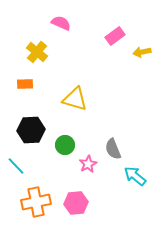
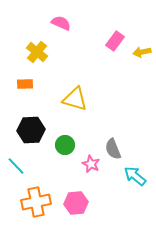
pink rectangle: moved 5 px down; rotated 18 degrees counterclockwise
pink star: moved 3 px right; rotated 18 degrees counterclockwise
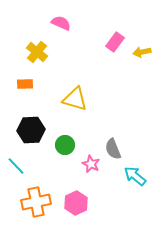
pink rectangle: moved 1 px down
pink hexagon: rotated 20 degrees counterclockwise
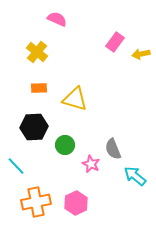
pink semicircle: moved 4 px left, 4 px up
yellow arrow: moved 1 px left, 2 px down
orange rectangle: moved 14 px right, 4 px down
black hexagon: moved 3 px right, 3 px up
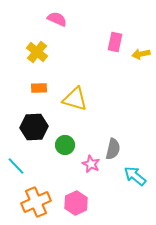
pink rectangle: rotated 24 degrees counterclockwise
gray semicircle: rotated 145 degrees counterclockwise
orange cross: rotated 12 degrees counterclockwise
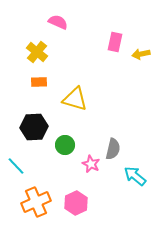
pink semicircle: moved 1 px right, 3 px down
orange rectangle: moved 6 px up
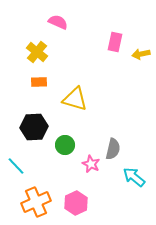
cyan arrow: moved 1 px left, 1 px down
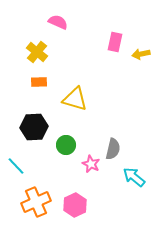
green circle: moved 1 px right
pink hexagon: moved 1 px left, 2 px down
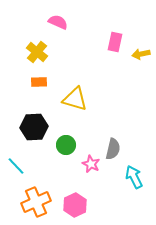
cyan arrow: rotated 25 degrees clockwise
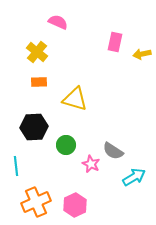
yellow arrow: moved 1 px right
gray semicircle: moved 2 px down; rotated 110 degrees clockwise
cyan line: rotated 36 degrees clockwise
cyan arrow: rotated 85 degrees clockwise
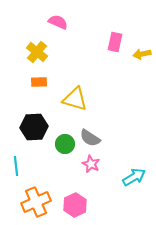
green circle: moved 1 px left, 1 px up
gray semicircle: moved 23 px left, 13 px up
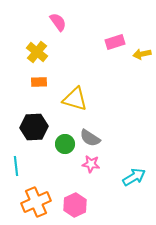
pink semicircle: rotated 30 degrees clockwise
pink rectangle: rotated 60 degrees clockwise
pink star: rotated 18 degrees counterclockwise
